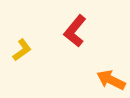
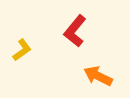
orange arrow: moved 13 px left, 4 px up
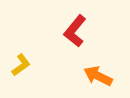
yellow L-shape: moved 1 px left, 15 px down
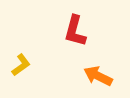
red L-shape: rotated 24 degrees counterclockwise
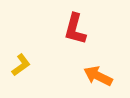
red L-shape: moved 2 px up
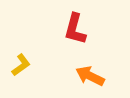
orange arrow: moved 8 px left
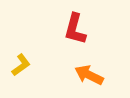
orange arrow: moved 1 px left, 1 px up
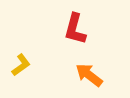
orange arrow: rotated 12 degrees clockwise
